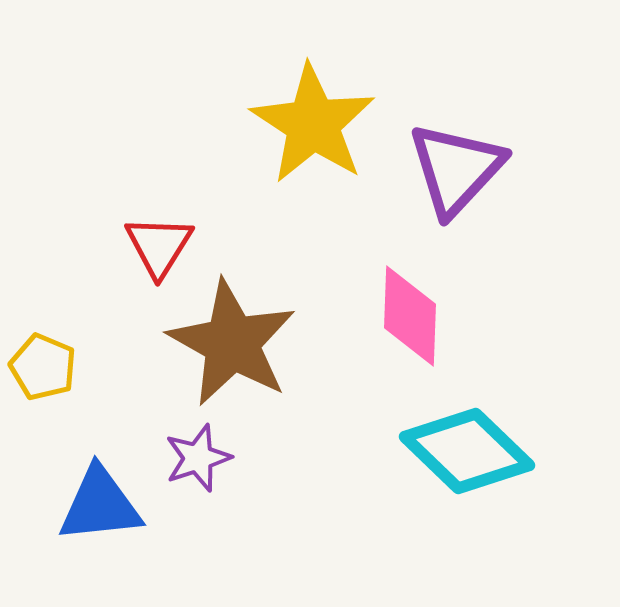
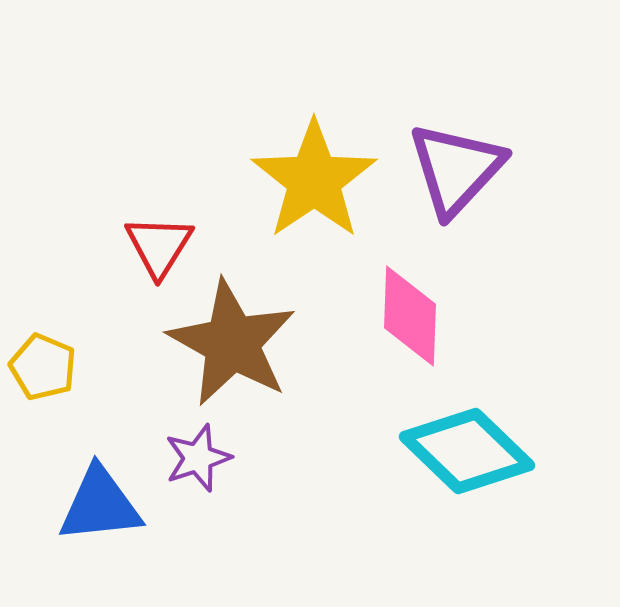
yellow star: moved 1 px right, 56 px down; rotated 5 degrees clockwise
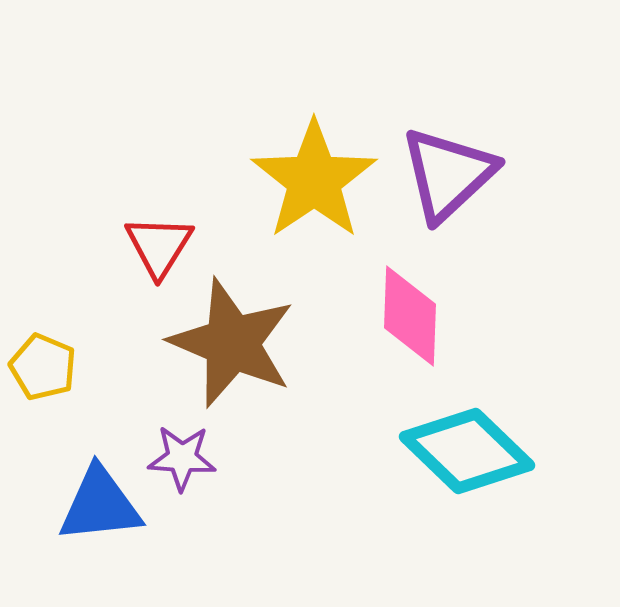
purple triangle: moved 8 px left, 5 px down; rotated 4 degrees clockwise
brown star: rotated 6 degrees counterclockwise
purple star: moved 16 px left; rotated 22 degrees clockwise
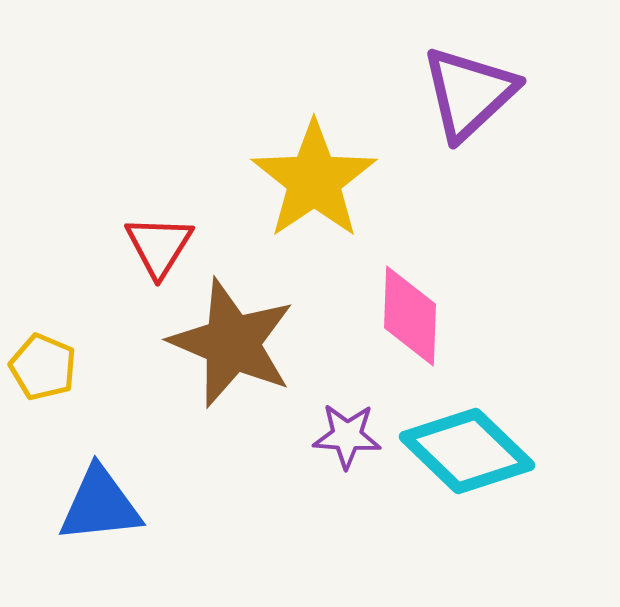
purple triangle: moved 21 px right, 81 px up
purple star: moved 165 px right, 22 px up
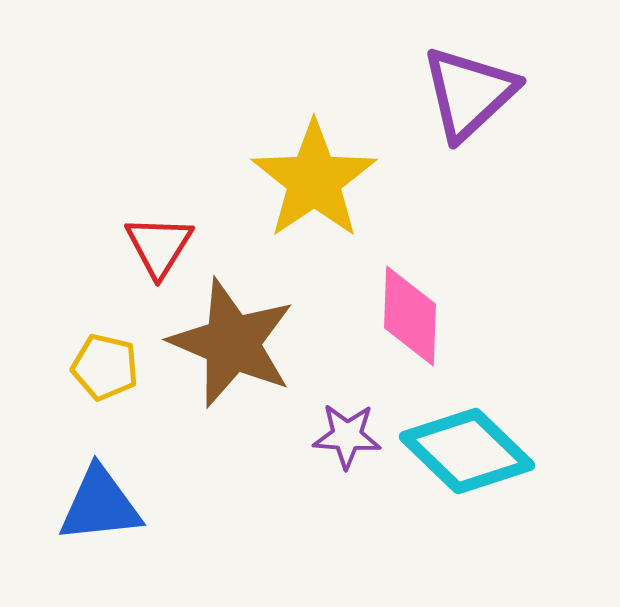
yellow pentagon: moved 62 px right; rotated 10 degrees counterclockwise
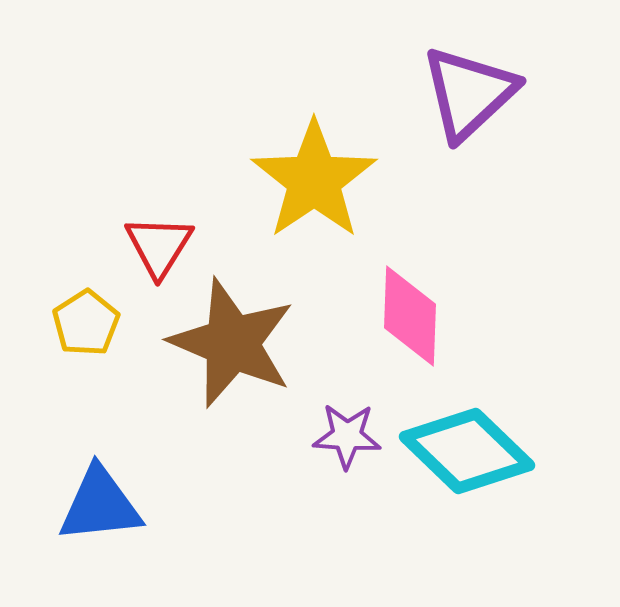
yellow pentagon: moved 19 px left, 44 px up; rotated 26 degrees clockwise
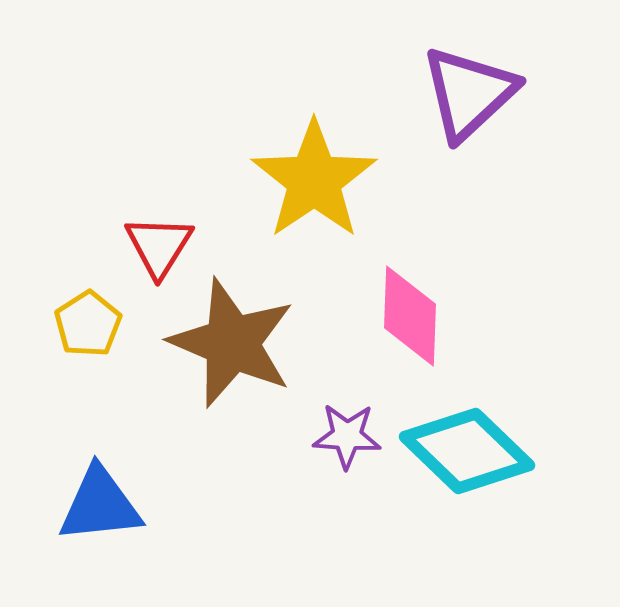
yellow pentagon: moved 2 px right, 1 px down
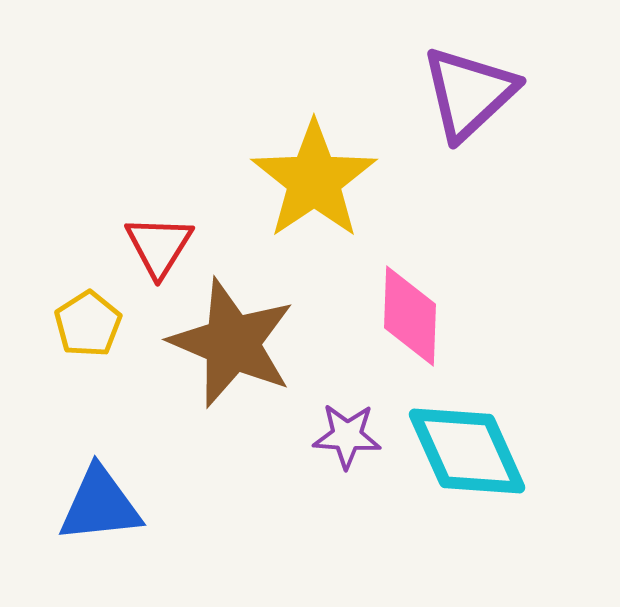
cyan diamond: rotated 22 degrees clockwise
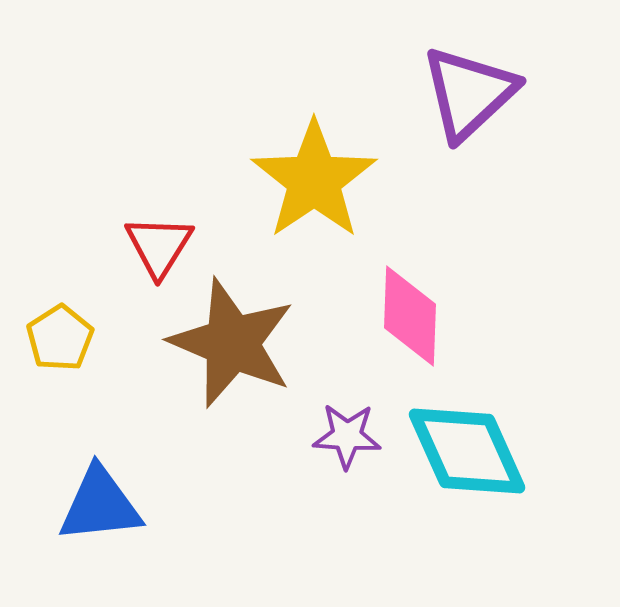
yellow pentagon: moved 28 px left, 14 px down
